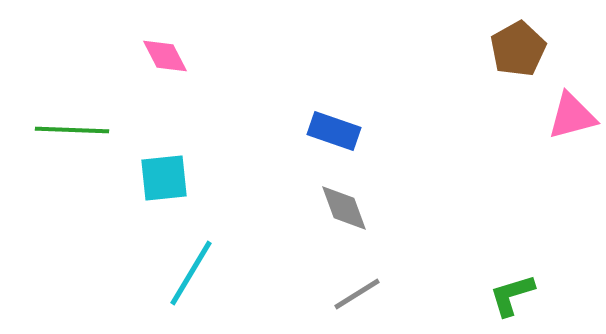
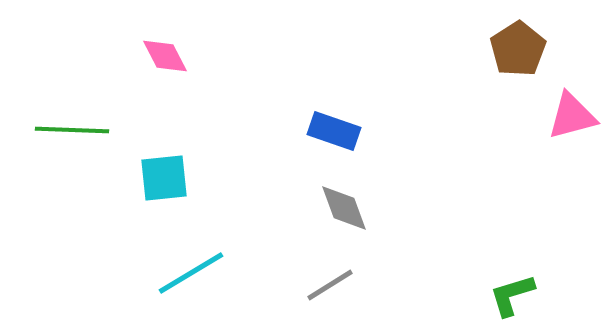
brown pentagon: rotated 4 degrees counterclockwise
cyan line: rotated 28 degrees clockwise
gray line: moved 27 px left, 9 px up
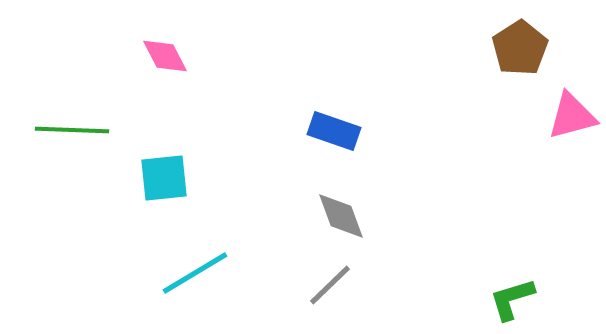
brown pentagon: moved 2 px right, 1 px up
gray diamond: moved 3 px left, 8 px down
cyan line: moved 4 px right
gray line: rotated 12 degrees counterclockwise
green L-shape: moved 4 px down
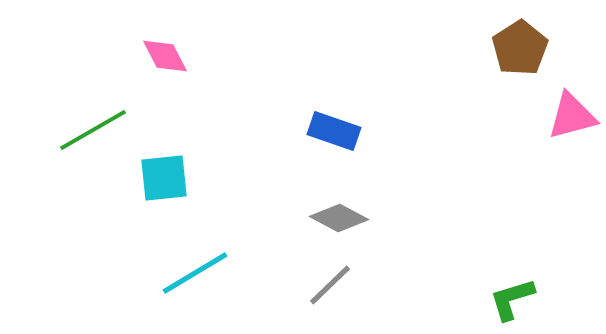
green line: moved 21 px right; rotated 32 degrees counterclockwise
gray diamond: moved 2 px left, 2 px down; rotated 42 degrees counterclockwise
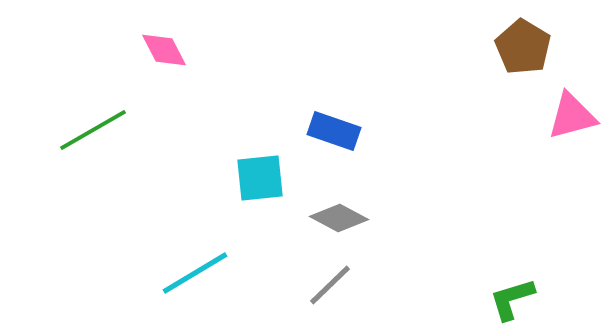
brown pentagon: moved 3 px right, 1 px up; rotated 8 degrees counterclockwise
pink diamond: moved 1 px left, 6 px up
cyan square: moved 96 px right
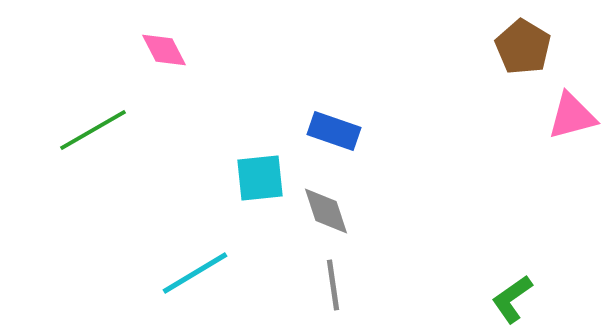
gray diamond: moved 13 px left, 7 px up; rotated 44 degrees clockwise
gray line: moved 3 px right; rotated 54 degrees counterclockwise
green L-shape: rotated 18 degrees counterclockwise
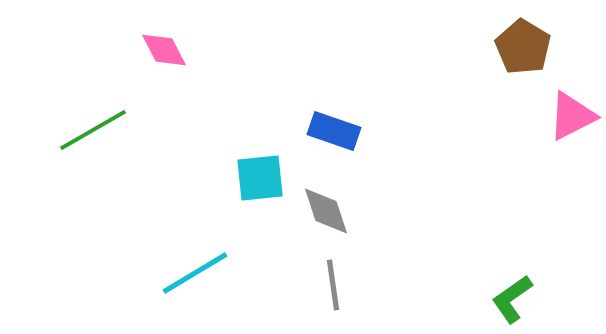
pink triangle: rotated 12 degrees counterclockwise
